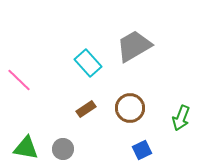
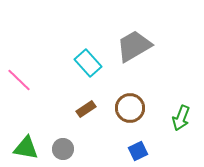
blue square: moved 4 px left, 1 px down
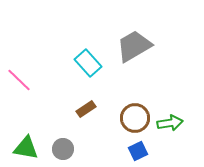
brown circle: moved 5 px right, 10 px down
green arrow: moved 11 px left, 5 px down; rotated 120 degrees counterclockwise
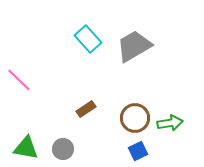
cyan rectangle: moved 24 px up
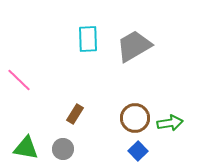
cyan rectangle: rotated 40 degrees clockwise
brown rectangle: moved 11 px left, 5 px down; rotated 24 degrees counterclockwise
blue square: rotated 18 degrees counterclockwise
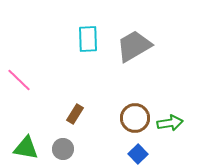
blue square: moved 3 px down
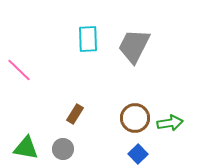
gray trapezoid: rotated 33 degrees counterclockwise
pink line: moved 10 px up
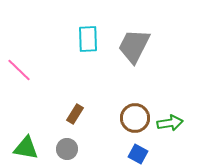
gray circle: moved 4 px right
blue square: rotated 18 degrees counterclockwise
